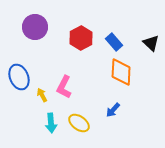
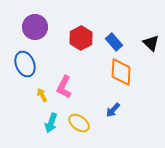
blue ellipse: moved 6 px right, 13 px up
cyan arrow: rotated 24 degrees clockwise
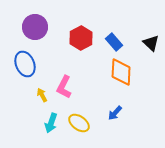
blue arrow: moved 2 px right, 3 px down
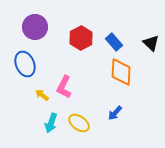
yellow arrow: rotated 24 degrees counterclockwise
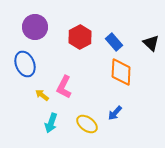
red hexagon: moved 1 px left, 1 px up
yellow ellipse: moved 8 px right, 1 px down
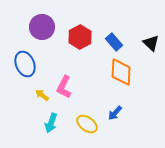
purple circle: moved 7 px right
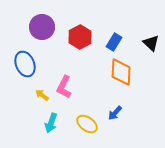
blue rectangle: rotated 72 degrees clockwise
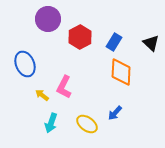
purple circle: moved 6 px right, 8 px up
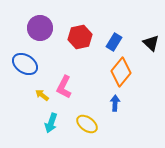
purple circle: moved 8 px left, 9 px down
red hexagon: rotated 15 degrees clockwise
blue ellipse: rotated 35 degrees counterclockwise
orange diamond: rotated 36 degrees clockwise
blue arrow: moved 10 px up; rotated 140 degrees clockwise
